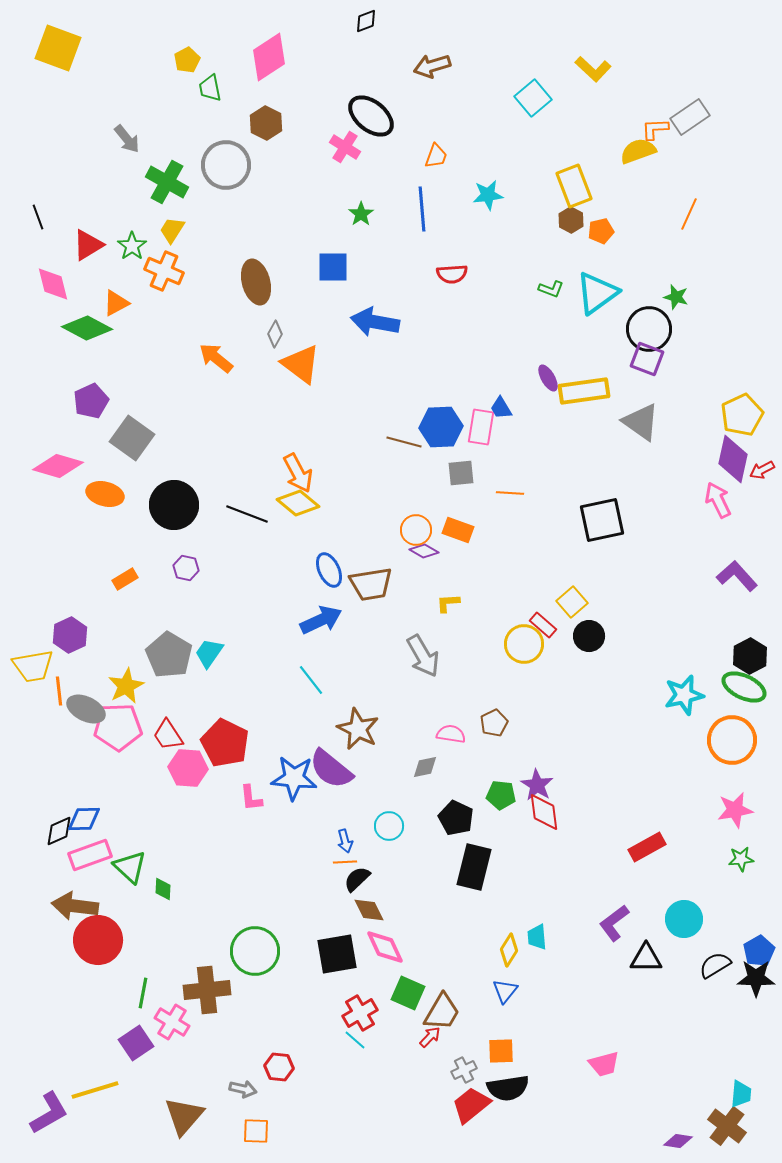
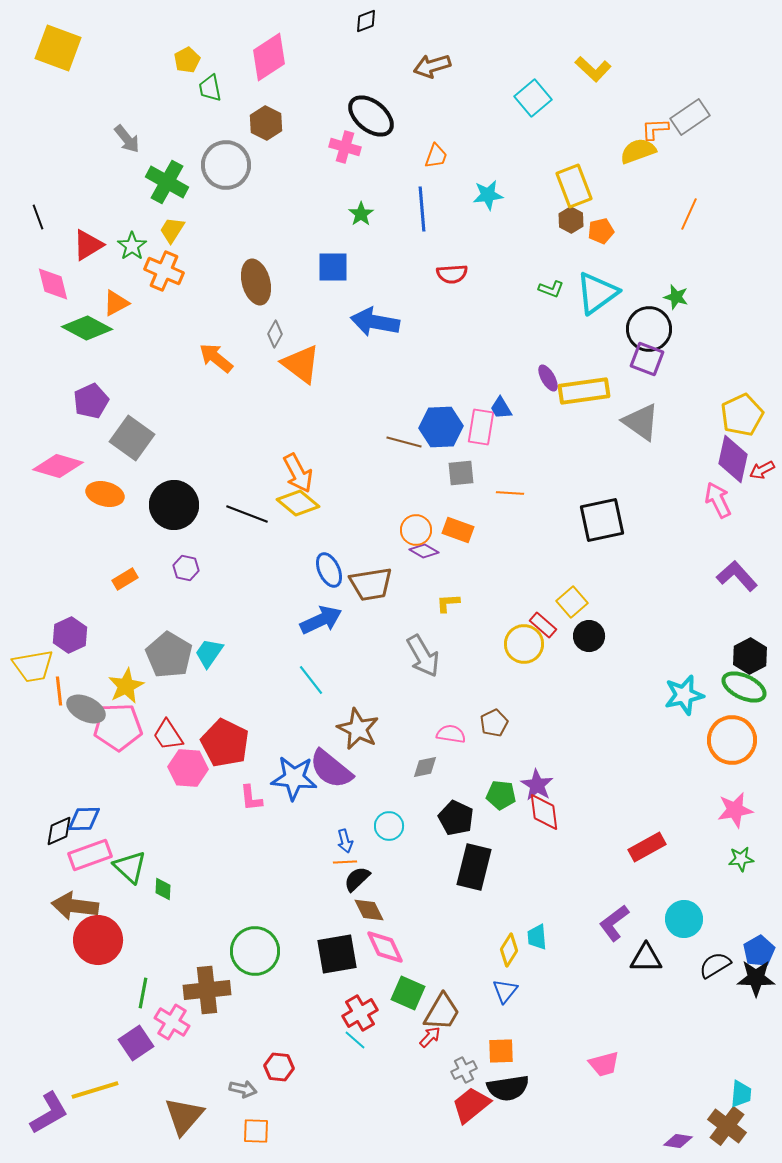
pink cross at (345, 147): rotated 16 degrees counterclockwise
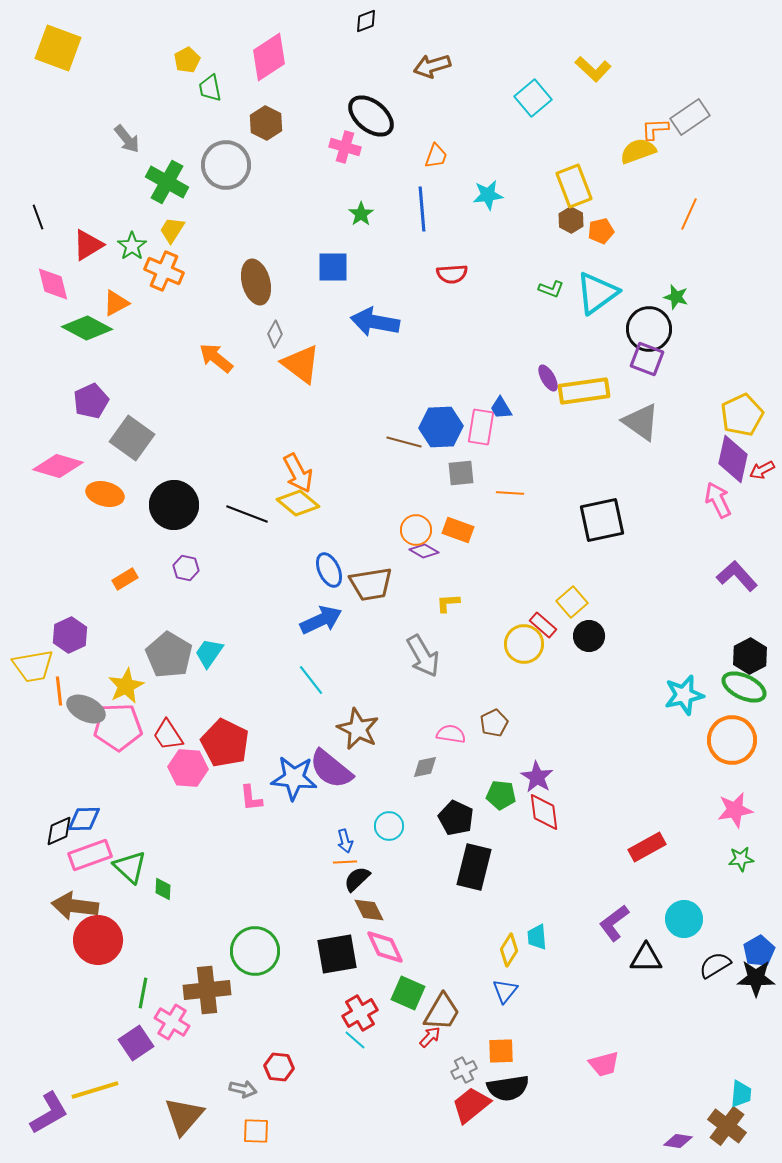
purple star at (537, 785): moved 8 px up
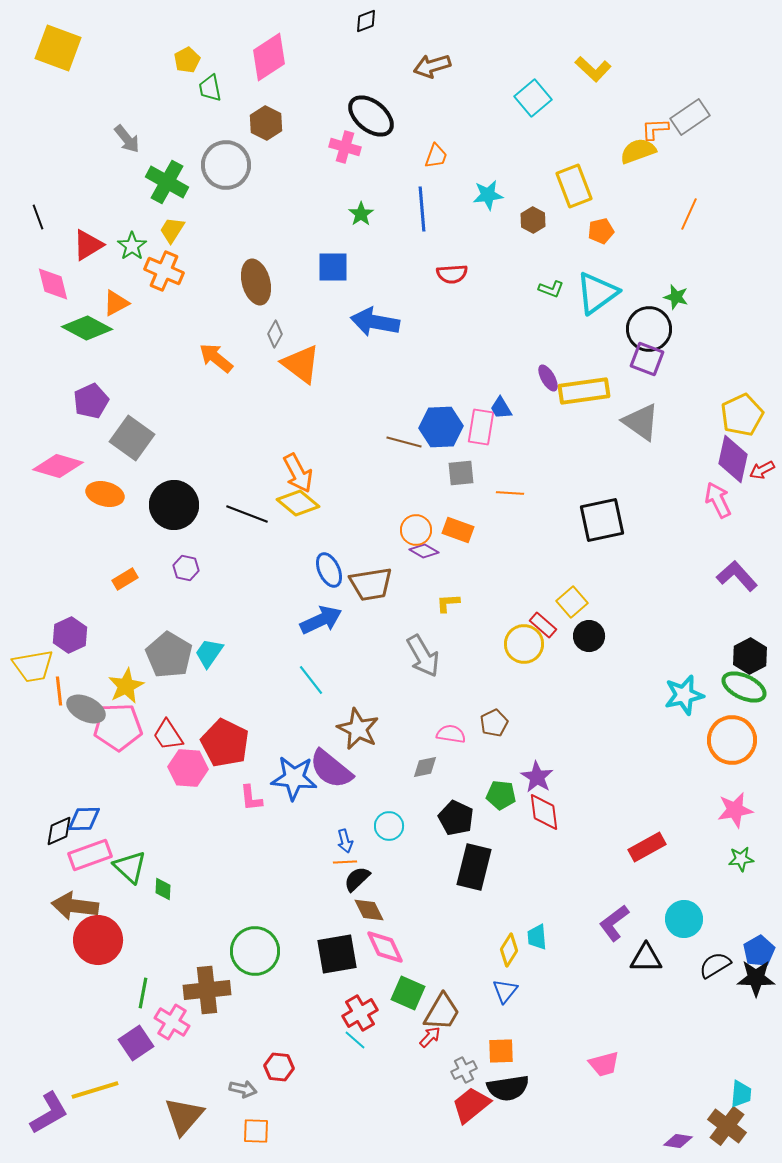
brown hexagon at (571, 220): moved 38 px left
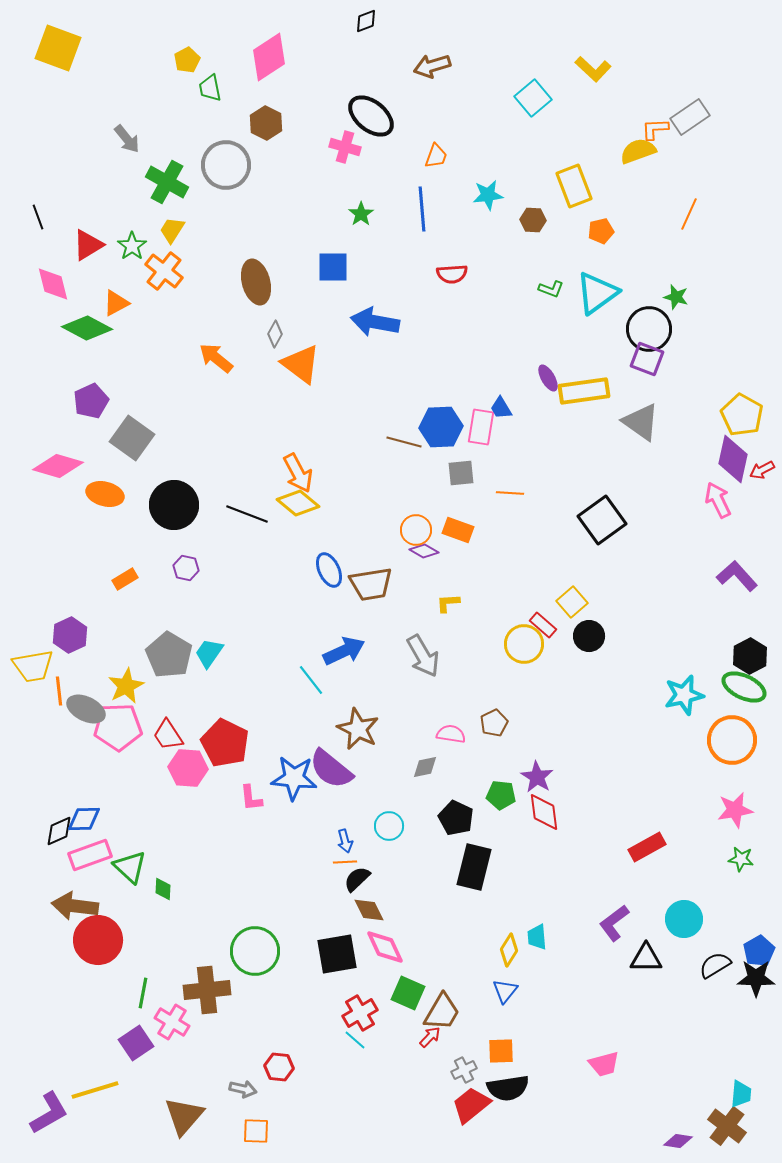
brown hexagon at (533, 220): rotated 25 degrees counterclockwise
orange cross at (164, 271): rotated 15 degrees clockwise
yellow pentagon at (742, 415): rotated 18 degrees counterclockwise
black square at (602, 520): rotated 24 degrees counterclockwise
blue arrow at (321, 620): moved 23 px right, 31 px down
green star at (741, 859): rotated 15 degrees clockwise
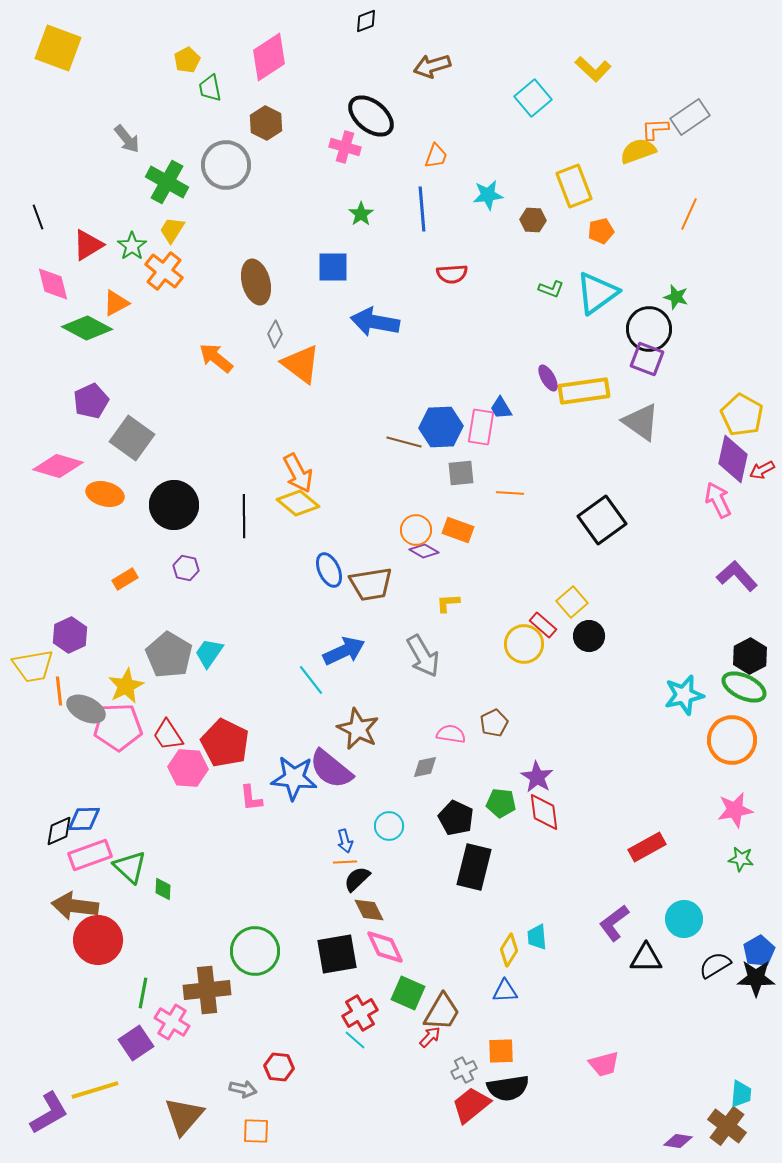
black line at (247, 514): moved 3 px left, 2 px down; rotated 69 degrees clockwise
green pentagon at (501, 795): moved 8 px down
blue triangle at (505, 991): rotated 48 degrees clockwise
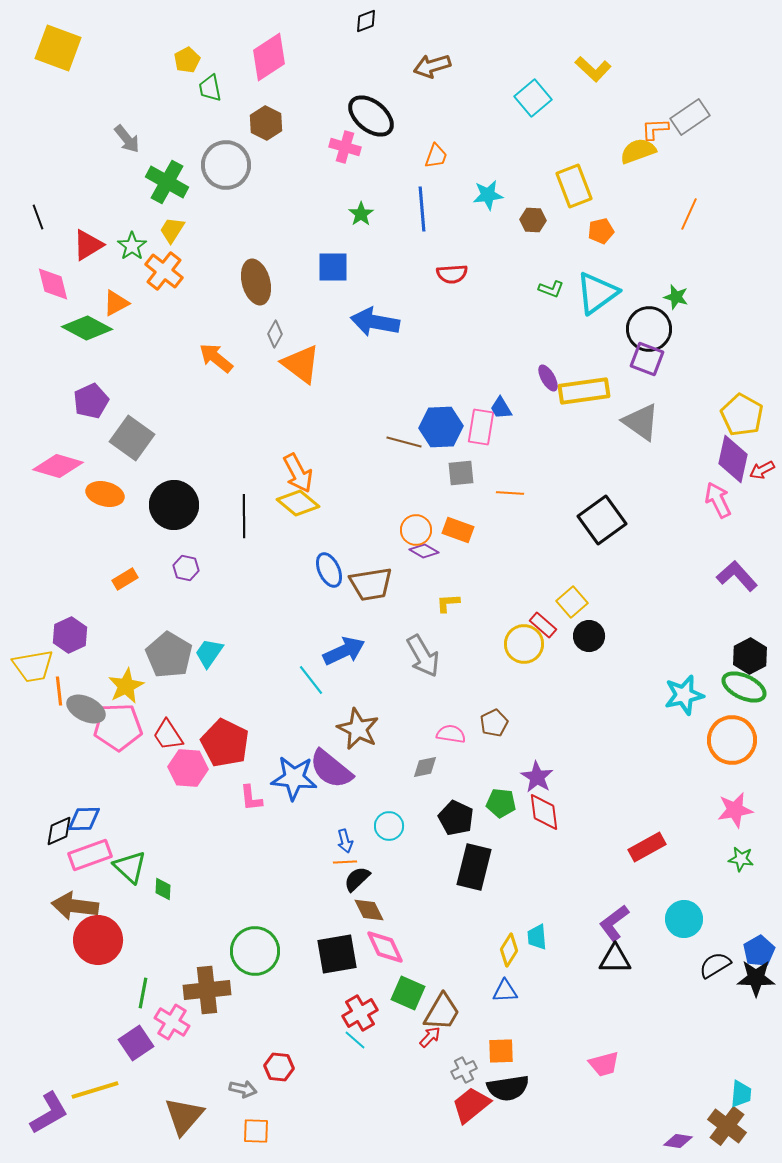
black triangle at (646, 958): moved 31 px left, 1 px down
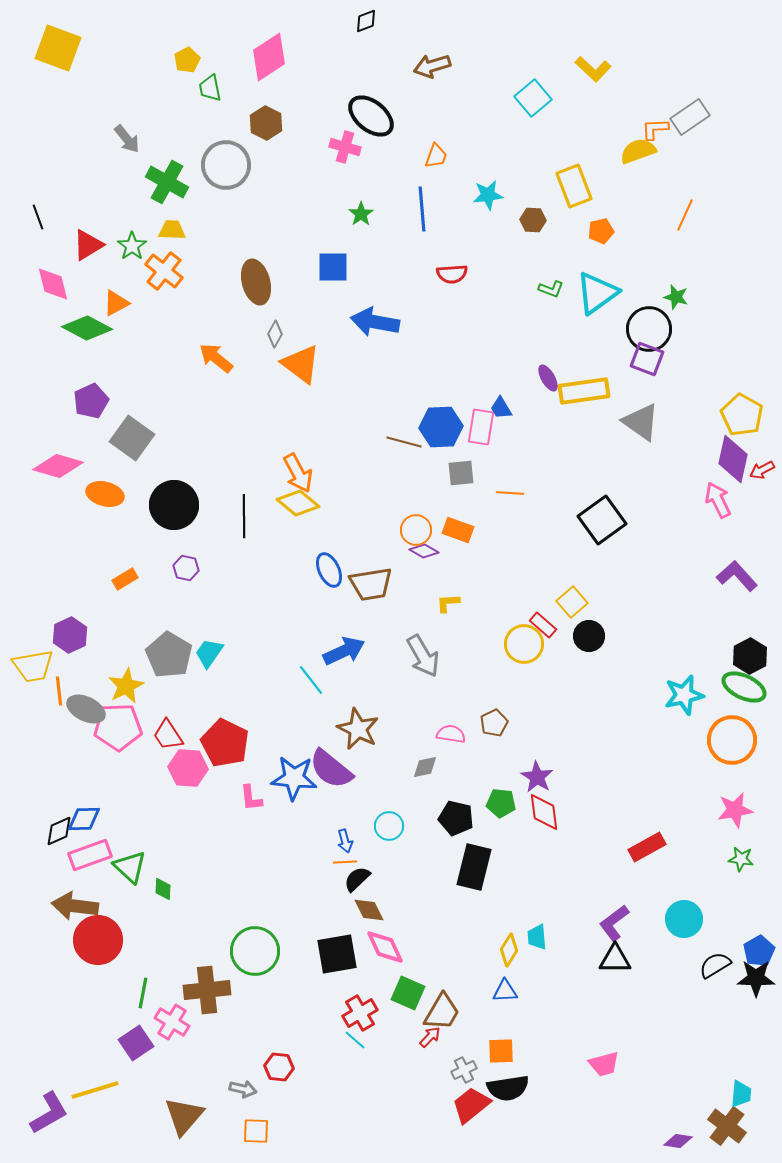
orange line at (689, 214): moved 4 px left, 1 px down
yellow trapezoid at (172, 230): rotated 60 degrees clockwise
black pentagon at (456, 818): rotated 12 degrees counterclockwise
